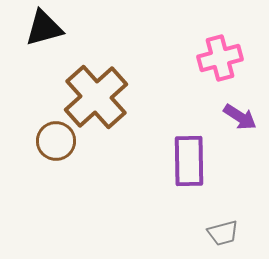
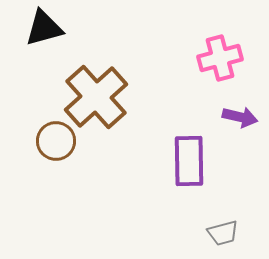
purple arrow: rotated 20 degrees counterclockwise
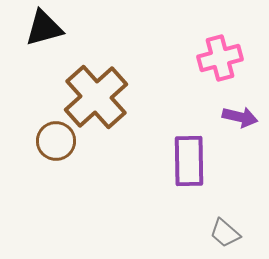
gray trapezoid: moved 2 px right; rotated 56 degrees clockwise
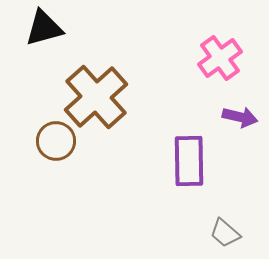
pink cross: rotated 21 degrees counterclockwise
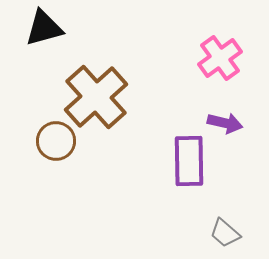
purple arrow: moved 15 px left, 6 px down
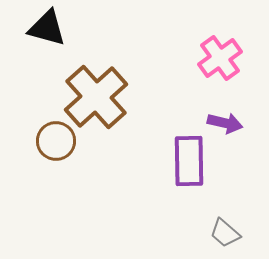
black triangle: moved 3 px right; rotated 30 degrees clockwise
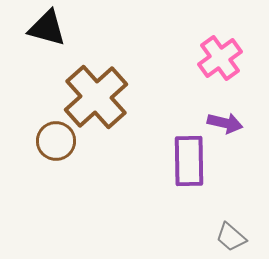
gray trapezoid: moved 6 px right, 4 px down
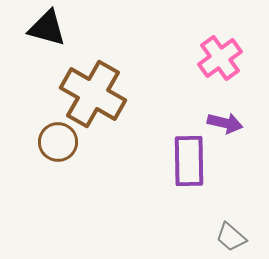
brown cross: moved 3 px left, 3 px up; rotated 18 degrees counterclockwise
brown circle: moved 2 px right, 1 px down
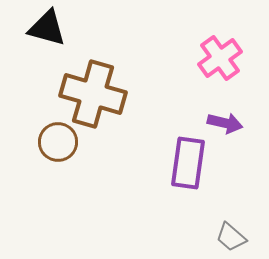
brown cross: rotated 14 degrees counterclockwise
purple rectangle: moved 1 px left, 2 px down; rotated 9 degrees clockwise
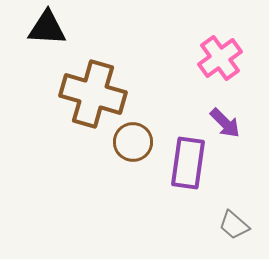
black triangle: rotated 12 degrees counterclockwise
purple arrow: rotated 32 degrees clockwise
brown circle: moved 75 px right
gray trapezoid: moved 3 px right, 12 px up
